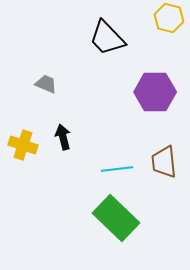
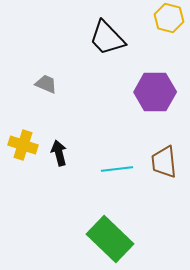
black arrow: moved 4 px left, 16 px down
green rectangle: moved 6 px left, 21 px down
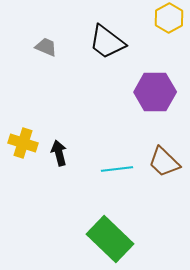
yellow hexagon: rotated 16 degrees clockwise
black trapezoid: moved 4 px down; rotated 9 degrees counterclockwise
gray trapezoid: moved 37 px up
yellow cross: moved 2 px up
brown trapezoid: rotated 40 degrees counterclockwise
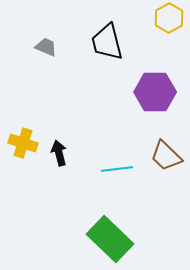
black trapezoid: rotated 39 degrees clockwise
brown trapezoid: moved 2 px right, 6 px up
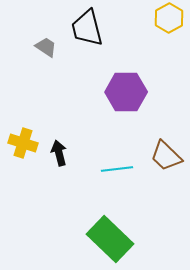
black trapezoid: moved 20 px left, 14 px up
gray trapezoid: rotated 10 degrees clockwise
purple hexagon: moved 29 px left
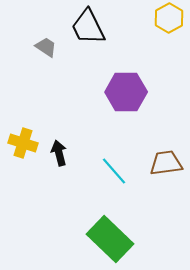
black trapezoid: moved 1 px right, 1 px up; rotated 12 degrees counterclockwise
brown trapezoid: moved 7 px down; rotated 128 degrees clockwise
cyan line: moved 3 px left, 2 px down; rotated 56 degrees clockwise
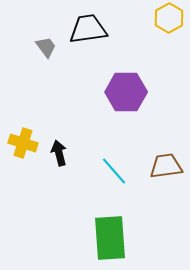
black trapezoid: moved 2 px down; rotated 108 degrees clockwise
gray trapezoid: rotated 20 degrees clockwise
brown trapezoid: moved 3 px down
green rectangle: moved 1 px up; rotated 42 degrees clockwise
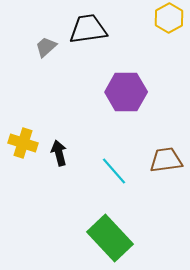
gray trapezoid: rotated 95 degrees counterclockwise
brown trapezoid: moved 6 px up
green rectangle: rotated 39 degrees counterclockwise
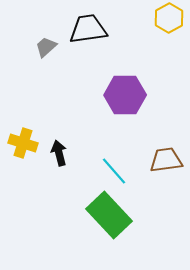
purple hexagon: moved 1 px left, 3 px down
green rectangle: moved 1 px left, 23 px up
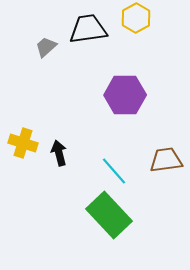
yellow hexagon: moved 33 px left
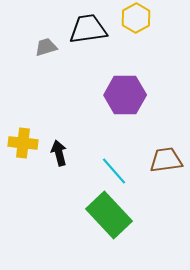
gray trapezoid: rotated 25 degrees clockwise
yellow cross: rotated 12 degrees counterclockwise
